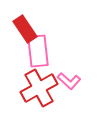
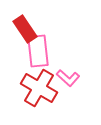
pink L-shape: moved 1 px left, 3 px up
red cross: rotated 30 degrees counterclockwise
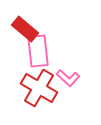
red rectangle: rotated 16 degrees counterclockwise
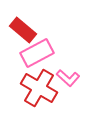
red rectangle: moved 2 px left, 1 px down
pink rectangle: moved 1 px left, 2 px down; rotated 68 degrees clockwise
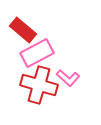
red cross: moved 3 px up; rotated 15 degrees counterclockwise
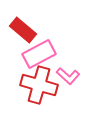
pink rectangle: moved 2 px right, 1 px down
pink L-shape: moved 2 px up
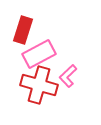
red rectangle: rotated 68 degrees clockwise
pink L-shape: rotated 95 degrees clockwise
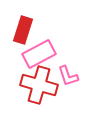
pink L-shape: rotated 65 degrees counterclockwise
